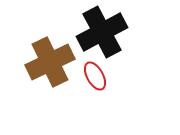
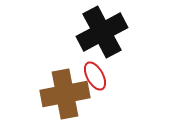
brown cross: moved 15 px right, 32 px down; rotated 15 degrees clockwise
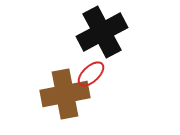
red ellipse: moved 4 px left, 2 px up; rotated 76 degrees clockwise
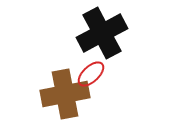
black cross: moved 1 px down
